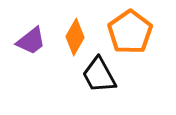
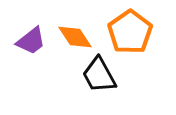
orange diamond: rotated 63 degrees counterclockwise
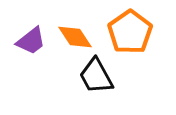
black trapezoid: moved 3 px left, 1 px down
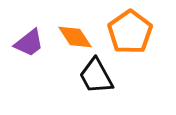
purple trapezoid: moved 2 px left, 2 px down
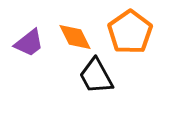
orange diamond: rotated 6 degrees clockwise
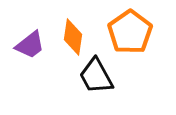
orange diamond: moved 2 px left; rotated 36 degrees clockwise
purple trapezoid: moved 1 px right, 2 px down
